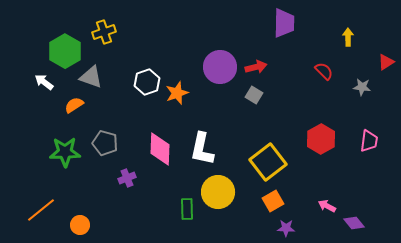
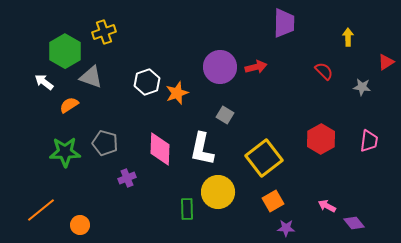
gray square: moved 29 px left, 20 px down
orange semicircle: moved 5 px left
yellow square: moved 4 px left, 4 px up
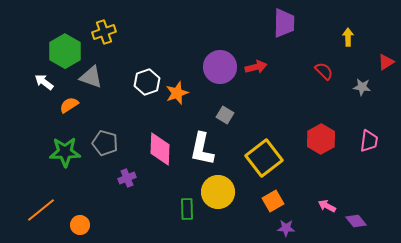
purple diamond: moved 2 px right, 2 px up
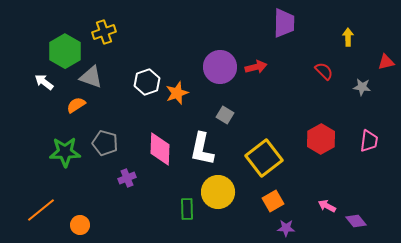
red triangle: rotated 18 degrees clockwise
orange semicircle: moved 7 px right
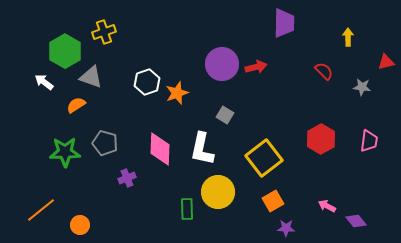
purple circle: moved 2 px right, 3 px up
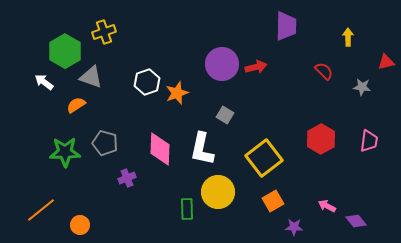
purple trapezoid: moved 2 px right, 3 px down
purple star: moved 8 px right, 1 px up
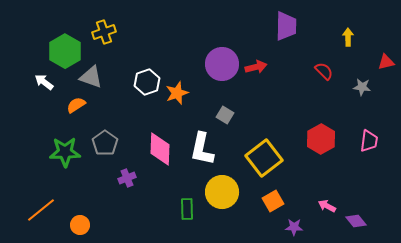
gray pentagon: rotated 20 degrees clockwise
yellow circle: moved 4 px right
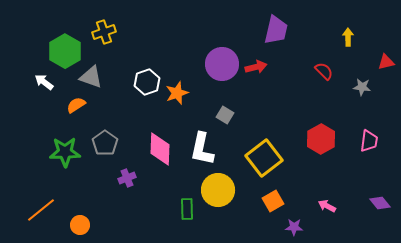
purple trapezoid: moved 10 px left, 4 px down; rotated 12 degrees clockwise
yellow circle: moved 4 px left, 2 px up
purple diamond: moved 24 px right, 18 px up
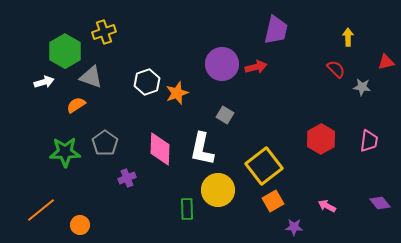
red semicircle: moved 12 px right, 2 px up
white arrow: rotated 126 degrees clockwise
yellow square: moved 8 px down
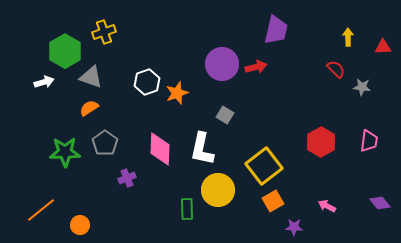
red triangle: moved 3 px left, 15 px up; rotated 12 degrees clockwise
orange semicircle: moved 13 px right, 3 px down
red hexagon: moved 3 px down
